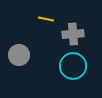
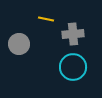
gray circle: moved 11 px up
cyan circle: moved 1 px down
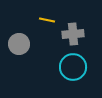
yellow line: moved 1 px right, 1 px down
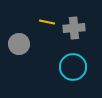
yellow line: moved 2 px down
gray cross: moved 1 px right, 6 px up
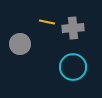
gray cross: moved 1 px left
gray circle: moved 1 px right
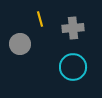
yellow line: moved 7 px left, 3 px up; rotated 63 degrees clockwise
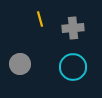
gray circle: moved 20 px down
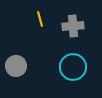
gray cross: moved 2 px up
gray circle: moved 4 px left, 2 px down
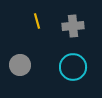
yellow line: moved 3 px left, 2 px down
gray circle: moved 4 px right, 1 px up
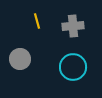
gray circle: moved 6 px up
